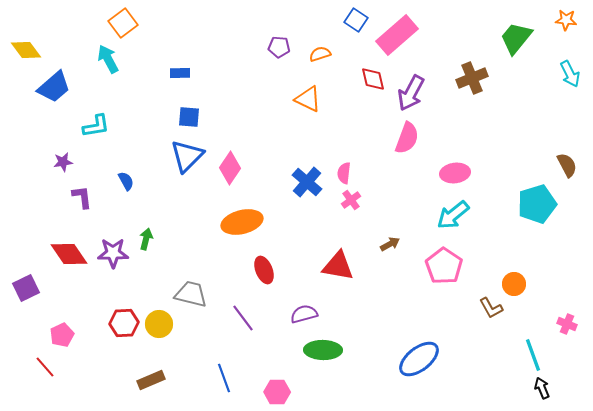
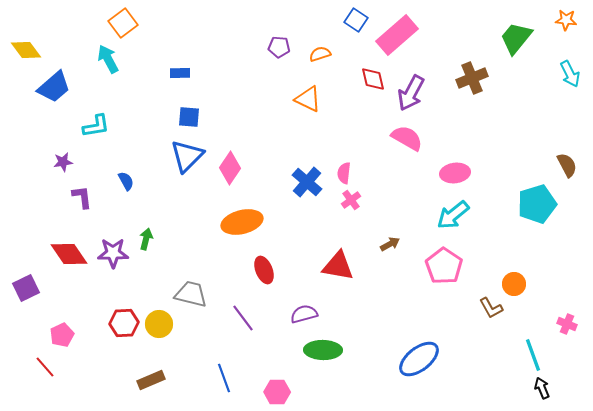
pink semicircle at (407, 138): rotated 80 degrees counterclockwise
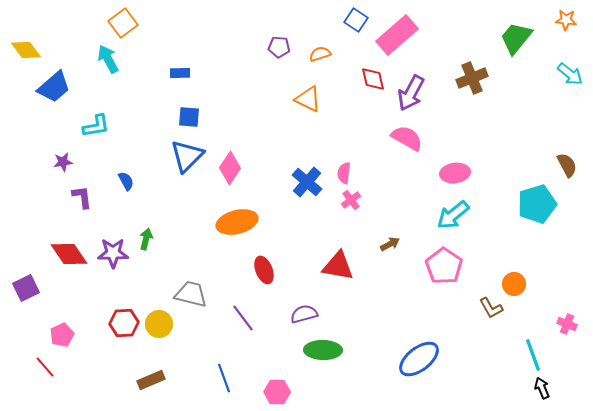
cyan arrow at (570, 74): rotated 24 degrees counterclockwise
orange ellipse at (242, 222): moved 5 px left
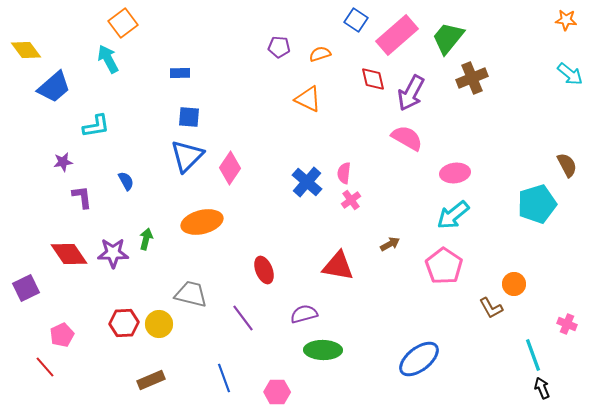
green trapezoid at (516, 38): moved 68 px left
orange ellipse at (237, 222): moved 35 px left
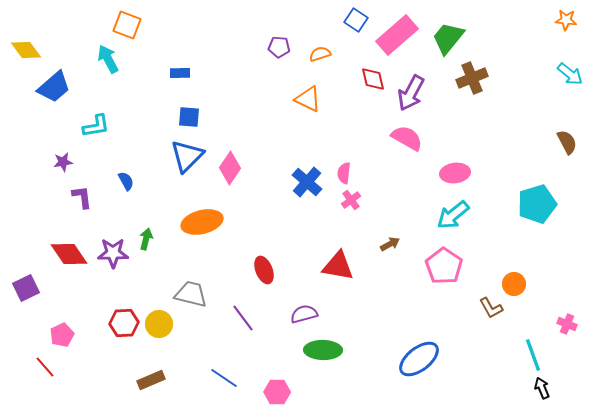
orange square at (123, 23): moved 4 px right, 2 px down; rotated 32 degrees counterclockwise
brown semicircle at (567, 165): moved 23 px up
blue line at (224, 378): rotated 36 degrees counterclockwise
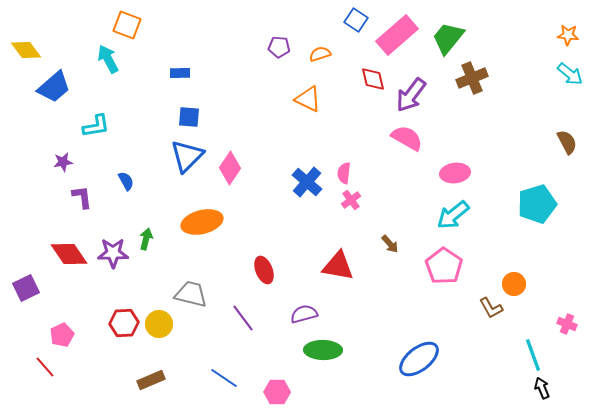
orange star at (566, 20): moved 2 px right, 15 px down
purple arrow at (411, 93): moved 2 px down; rotated 9 degrees clockwise
brown arrow at (390, 244): rotated 78 degrees clockwise
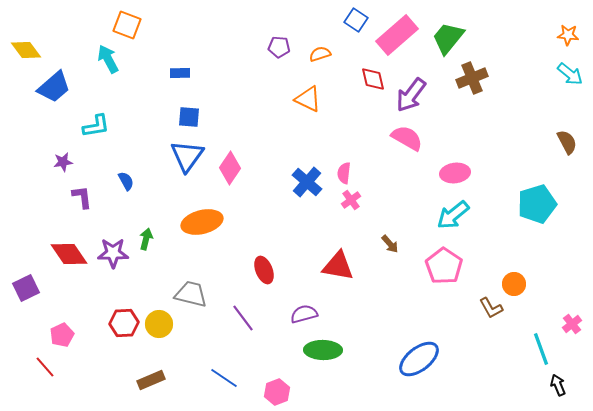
blue triangle at (187, 156): rotated 9 degrees counterclockwise
pink cross at (567, 324): moved 5 px right; rotated 30 degrees clockwise
cyan line at (533, 355): moved 8 px right, 6 px up
black arrow at (542, 388): moved 16 px right, 3 px up
pink hexagon at (277, 392): rotated 20 degrees counterclockwise
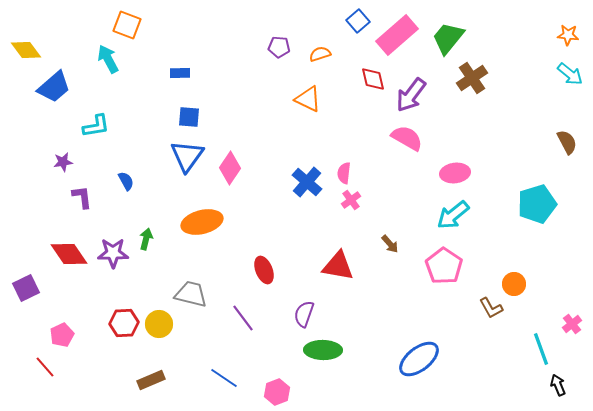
blue square at (356, 20): moved 2 px right, 1 px down; rotated 15 degrees clockwise
brown cross at (472, 78): rotated 12 degrees counterclockwise
purple semicircle at (304, 314): rotated 56 degrees counterclockwise
